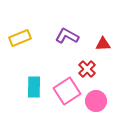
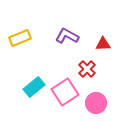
cyan rectangle: rotated 50 degrees clockwise
pink square: moved 2 px left, 1 px down
pink circle: moved 2 px down
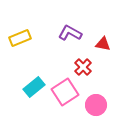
purple L-shape: moved 3 px right, 3 px up
red triangle: rotated 14 degrees clockwise
red cross: moved 4 px left, 2 px up
pink circle: moved 2 px down
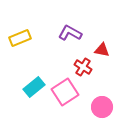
red triangle: moved 1 px left, 6 px down
red cross: rotated 12 degrees counterclockwise
pink circle: moved 6 px right, 2 px down
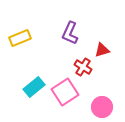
purple L-shape: rotated 95 degrees counterclockwise
red triangle: rotated 28 degrees counterclockwise
